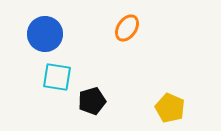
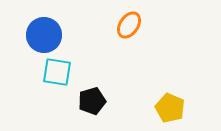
orange ellipse: moved 2 px right, 3 px up
blue circle: moved 1 px left, 1 px down
cyan square: moved 5 px up
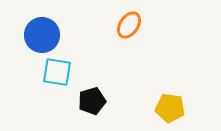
blue circle: moved 2 px left
yellow pentagon: rotated 16 degrees counterclockwise
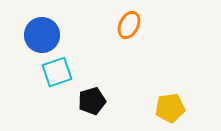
orange ellipse: rotated 8 degrees counterclockwise
cyan square: rotated 28 degrees counterclockwise
yellow pentagon: rotated 16 degrees counterclockwise
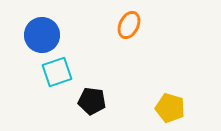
black pentagon: rotated 24 degrees clockwise
yellow pentagon: rotated 24 degrees clockwise
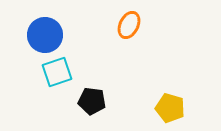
blue circle: moved 3 px right
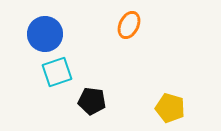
blue circle: moved 1 px up
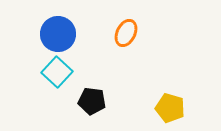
orange ellipse: moved 3 px left, 8 px down
blue circle: moved 13 px right
cyan square: rotated 28 degrees counterclockwise
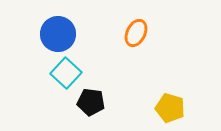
orange ellipse: moved 10 px right
cyan square: moved 9 px right, 1 px down
black pentagon: moved 1 px left, 1 px down
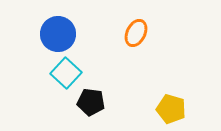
yellow pentagon: moved 1 px right, 1 px down
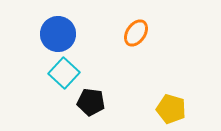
orange ellipse: rotated 8 degrees clockwise
cyan square: moved 2 px left
